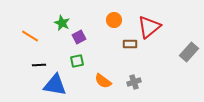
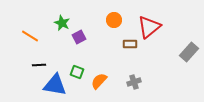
green square: moved 11 px down; rotated 32 degrees clockwise
orange semicircle: moved 4 px left; rotated 96 degrees clockwise
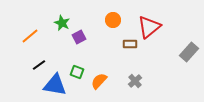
orange circle: moved 1 px left
orange line: rotated 72 degrees counterclockwise
black line: rotated 32 degrees counterclockwise
gray cross: moved 1 px right, 1 px up; rotated 24 degrees counterclockwise
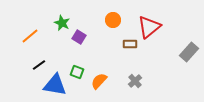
purple square: rotated 32 degrees counterclockwise
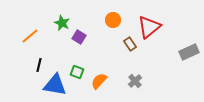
brown rectangle: rotated 56 degrees clockwise
gray rectangle: rotated 24 degrees clockwise
black line: rotated 40 degrees counterclockwise
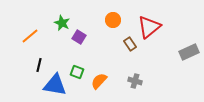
gray cross: rotated 32 degrees counterclockwise
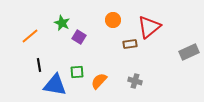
brown rectangle: rotated 64 degrees counterclockwise
black line: rotated 24 degrees counterclockwise
green square: rotated 24 degrees counterclockwise
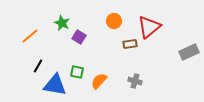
orange circle: moved 1 px right, 1 px down
black line: moved 1 px left, 1 px down; rotated 40 degrees clockwise
green square: rotated 16 degrees clockwise
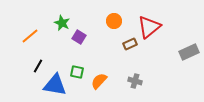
brown rectangle: rotated 16 degrees counterclockwise
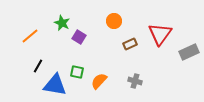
red triangle: moved 11 px right, 7 px down; rotated 15 degrees counterclockwise
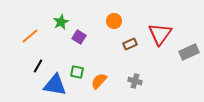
green star: moved 1 px left, 1 px up; rotated 21 degrees clockwise
